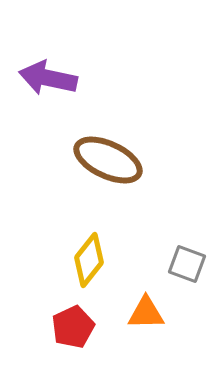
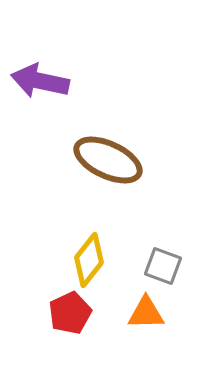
purple arrow: moved 8 px left, 3 px down
gray square: moved 24 px left, 2 px down
red pentagon: moved 3 px left, 14 px up
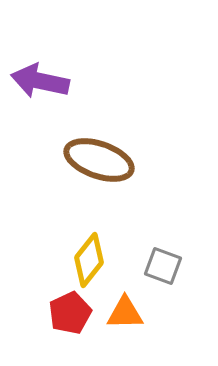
brown ellipse: moved 9 px left; rotated 6 degrees counterclockwise
orange triangle: moved 21 px left
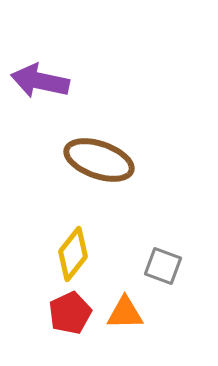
yellow diamond: moved 16 px left, 6 px up
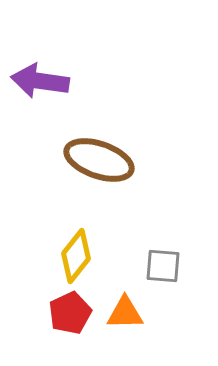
purple arrow: rotated 4 degrees counterclockwise
yellow diamond: moved 3 px right, 2 px down
gray square: rotated 15 degrees counterclockwise
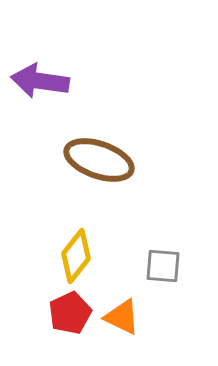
orange triangle: moved 3 px left, 4 px down; rotated 27 degrees clockwise
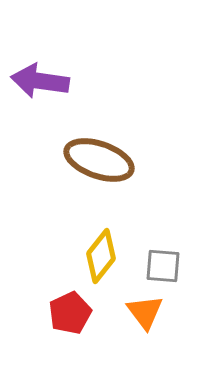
yellow diamond: moved 25 px right
orange triangle: moved 23 px right, 5 px up; rotated 27 degrees clockwise
